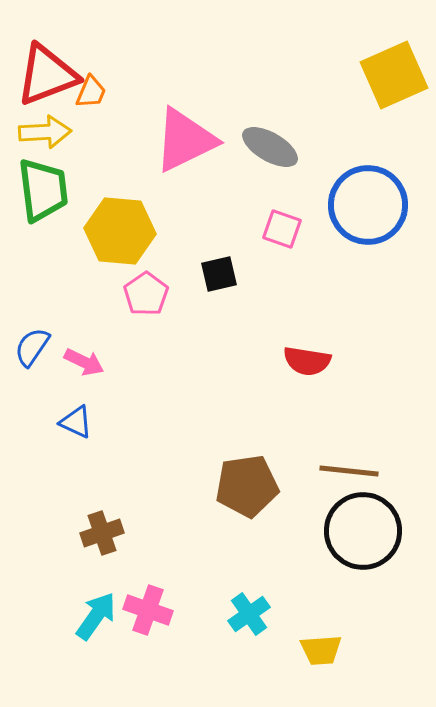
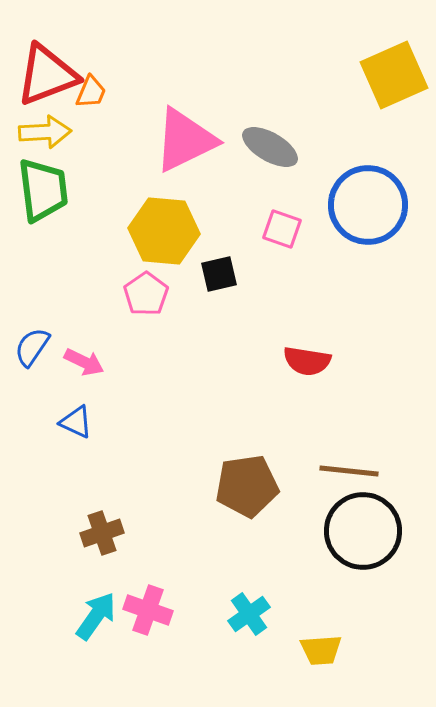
yellow hexagon: moved 44 px right
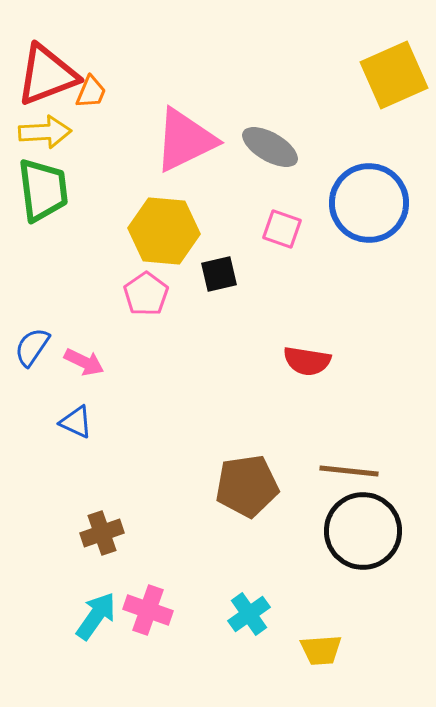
blue circle: moved 1 px right, 2 px up
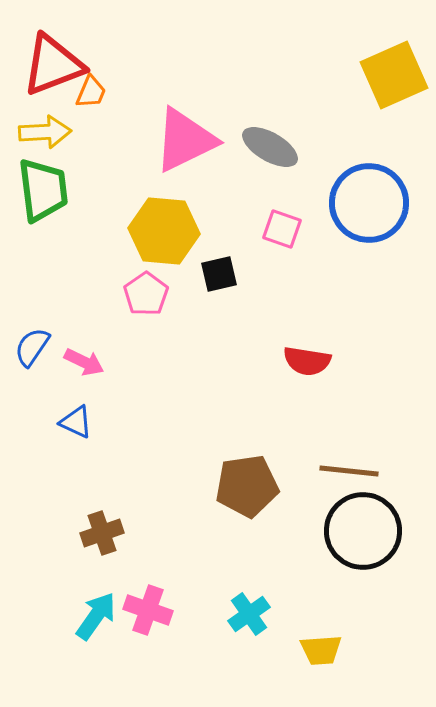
red triangle: moved 6 px right, 10 px up
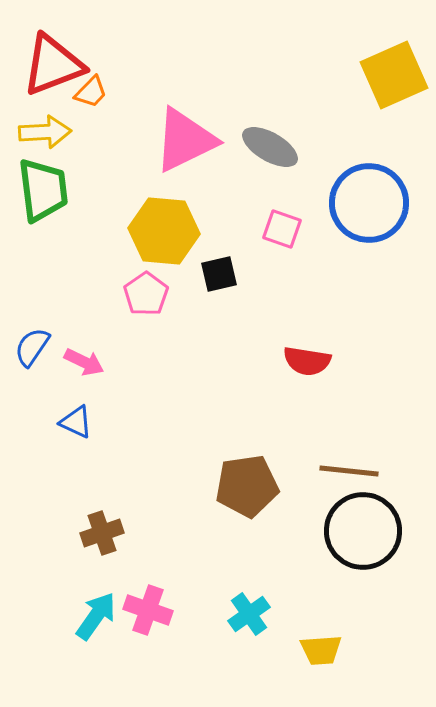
orange trapezoid: rotated 21 degrees clockwise
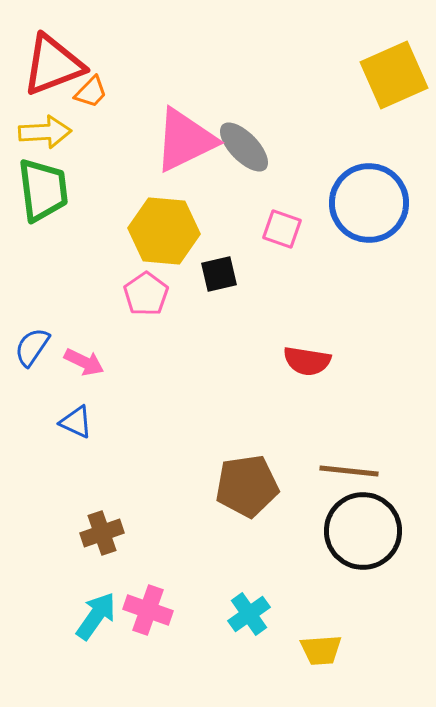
gray ellipse: moved 26 px left; rotated 16 degrees clockwise
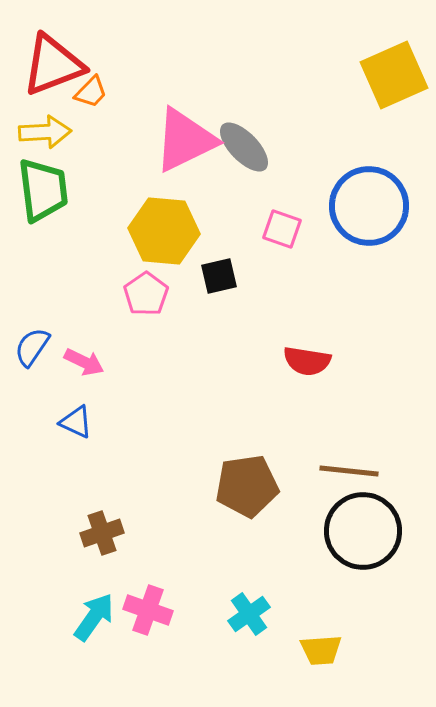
blue circle: moved 3 px down
black square: moved 2 px down
cyan arrow: moved 2 px left, 1 px down
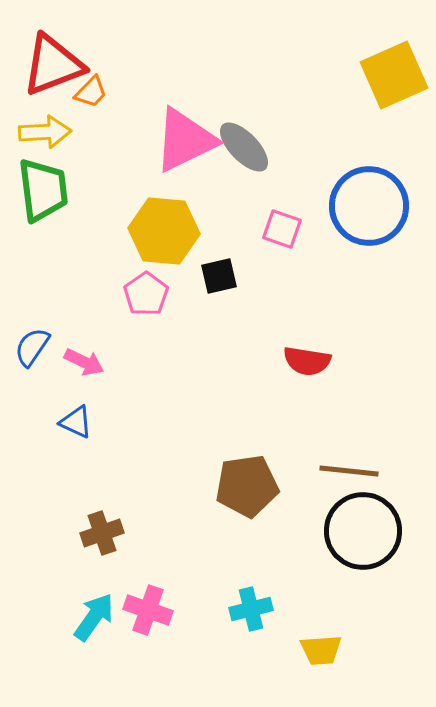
cyan cross: moved 2 px right, 5 px up; rotated 21 degrees clockwise
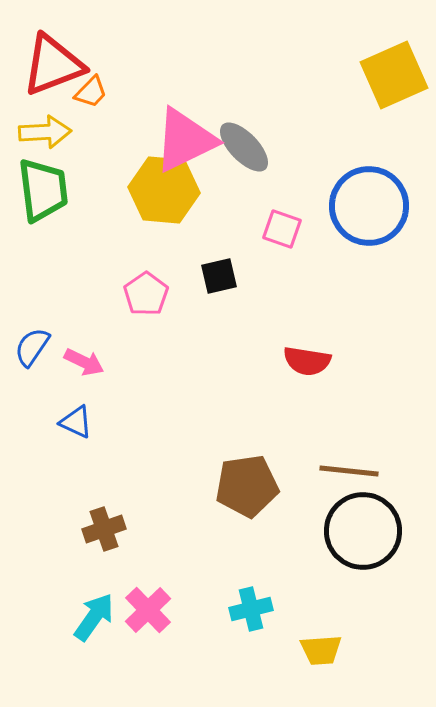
yellow hexagon: moved 41 px up
brown cross: moved 2 px right, 4 px up
pink cross: rotated 27 degrees clockwise
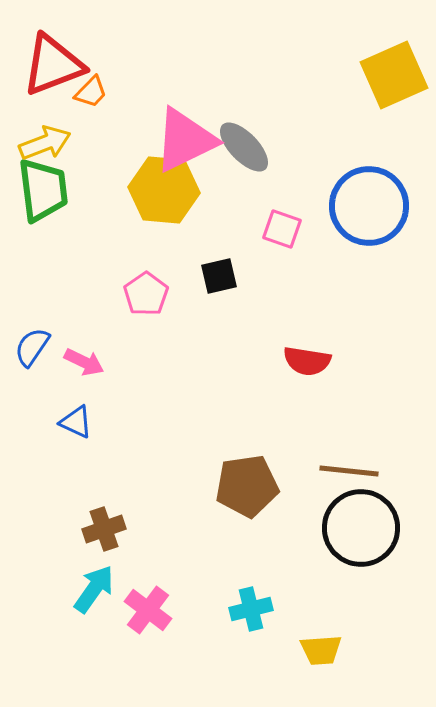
yellow arrow: moved 11 px down; rotated 18 degrees counterclockwise
black circle: moved 2 px left, 3 px up
pink cross: rotated 9 degrees counterclockwise
cyan arrow: moved 28 px up
